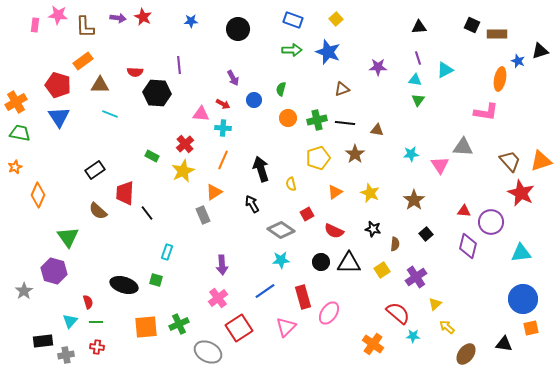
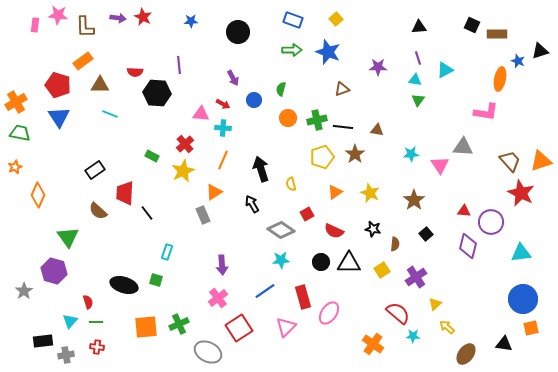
black circle at (238, 29): moved 3 px down
black line at (345, 123): moved 2 px left, 4 px down
yellow pentagon at (318, 158): moved 4 px right, 1 px up
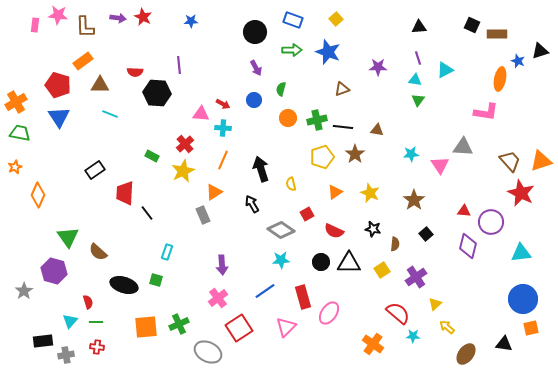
black circle at (238, 32): moved 17 px right
purple arrow at (233, 78): moved 23 px right, 10 px up
brown semicircle at (98, 211): moved 41 px down
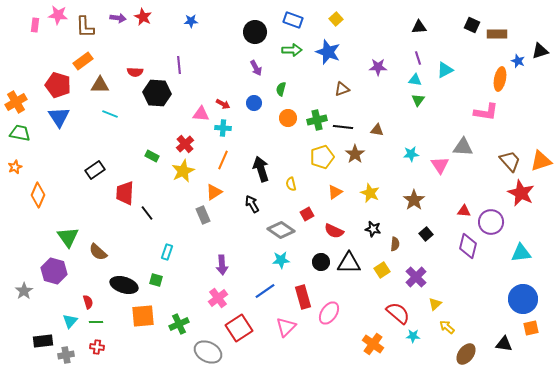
blue circle at (254, 100): moved 3 px down
purple cross at (416, 277): rotated 10 degrees counterclockwise
orange square at (146, 327): moved 3 px left, 11 px up
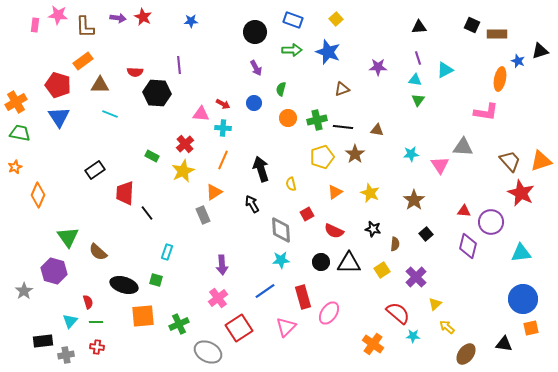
gray diamond at (281, 230): rotated 52 degrees clockwise
